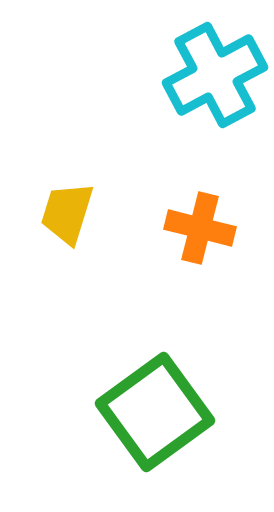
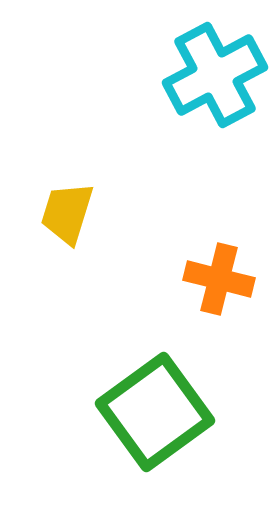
orange cross: moved 19 px right, 51 px down
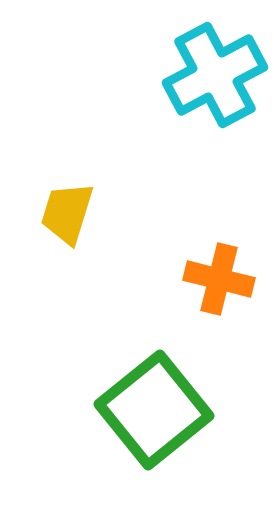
green square: moved 1 px left, 2 px up; rotated 3 degrees counterclockwise
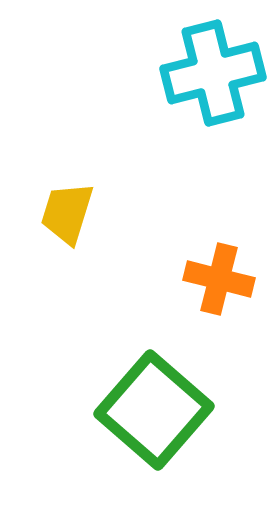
cyan cross: moved 2 px left, 2 px up; rotated 14 degrees clockwise
green square: rotated 10 degrees counterclockwise
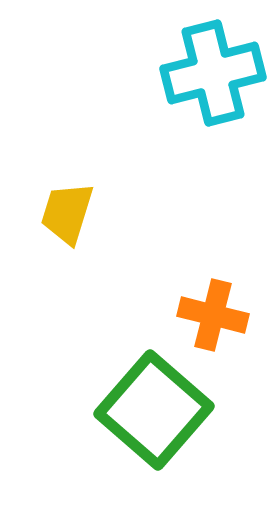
orange cross: moved 6 px left, 36 px down
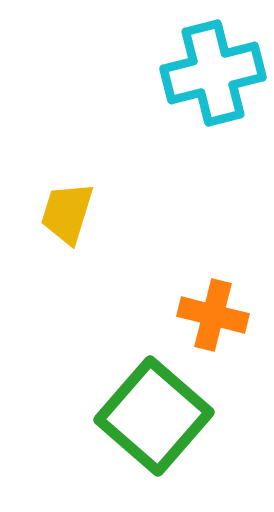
green square: moved 6 px down
